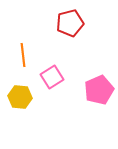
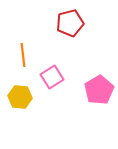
pink pentagon: rotated 8 degrees counterclockwise
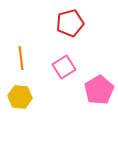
orange line: moved 2 px left, 3 px down
pink square: moved 12 px right, 10 px up
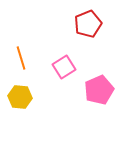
red pentagon: moved 18 px right, 1 px down; rotated 8 degrees counterclockwise
orange line: rotated 10 degrees counterclockwise
pink pentagon: rotated 8 degrees clockwise
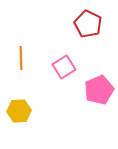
red pentagon: rotated 24 degrees counterclockwise
orange line: rotated 15 degrees clockwise
yellow hexagon: moved 1 px left, 14 px down; rotated 10 degrees counterclockwise
